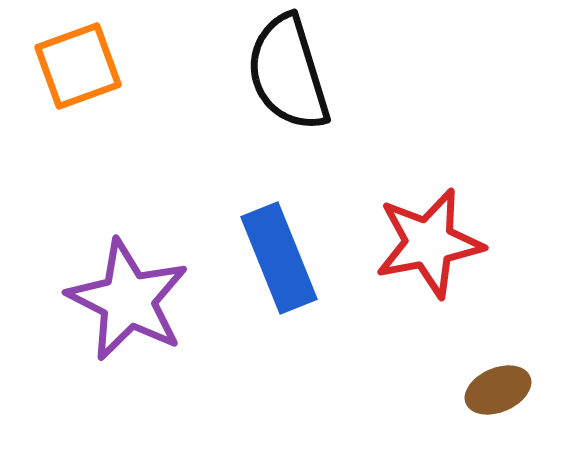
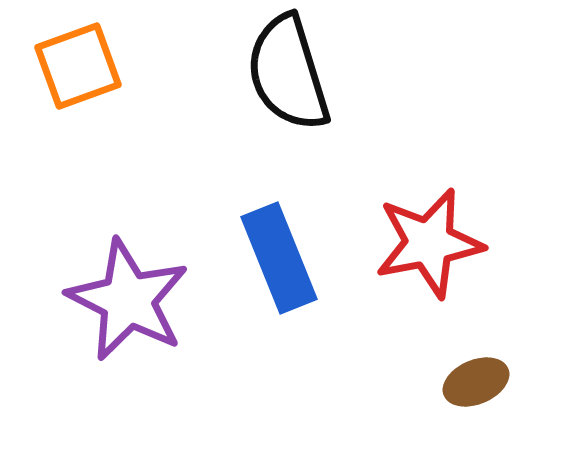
brown ellipse: moved 22 px left, 8 px up
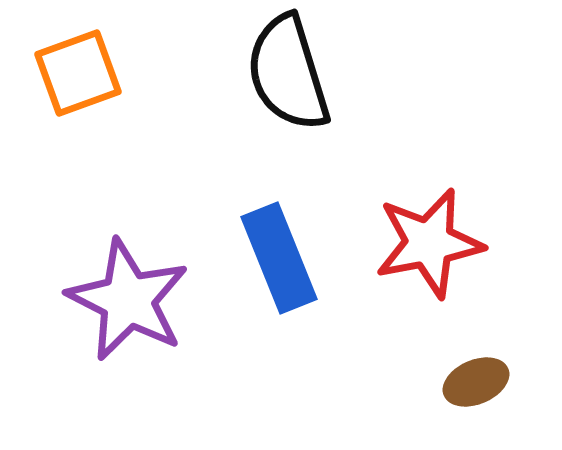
orange square: moved 7 px down
